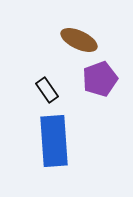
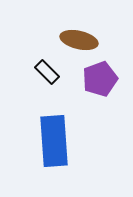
brown ellipse: rotated 12 degrees counterclockwise
black rectangle: moved 18 px up; rotated 10 degrees counterclockwise
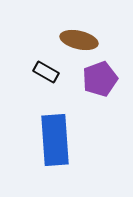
black rectangle: moved 1 px left; rotated 15 degrees counterclockwise
blue rectangle: moved 1 px right, 1 px up
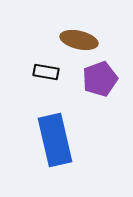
black rectangle: rotated 20 degrees counterclockwise
blue rectangle: rotated 9 degrees counterclockwise
